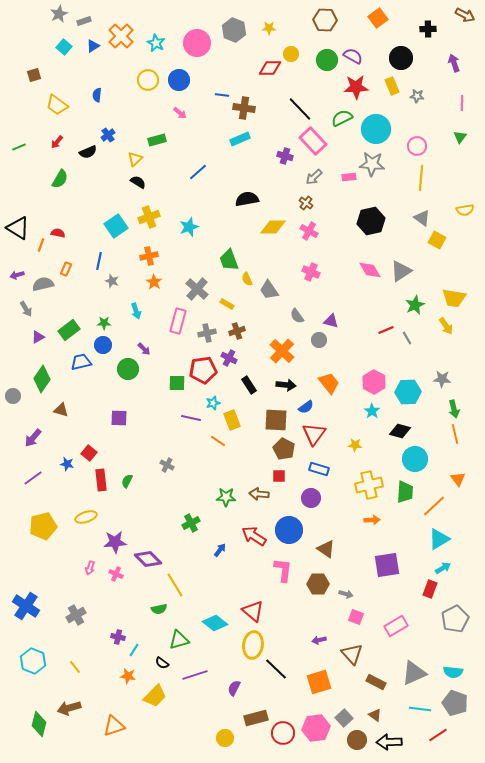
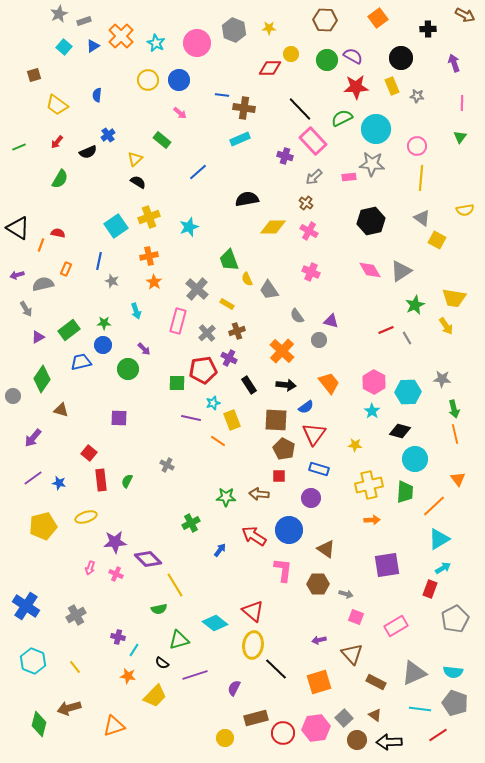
green rectangle at (157, 140): moved 5 px right; rotated 54 degrees clockwise
gray cross at (207, 333): rotated 30 degrees counterclockwise
blue star at (67, 464): moved 8 px left, 19 px down
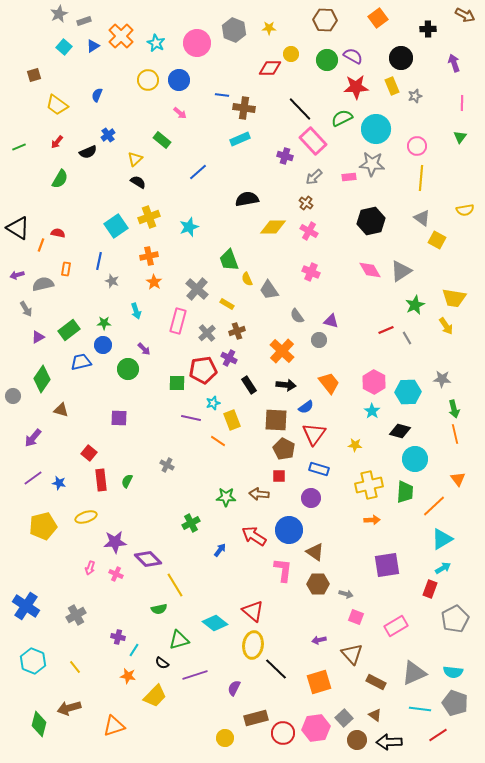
blue semicircle at (97, 95): rotated 16 degrees clockwise
gray star at (417, 96): moved 2 px left; rotated 24 degrees counterclockwise
orange rectangle at (66, 269): rotated 16 degrees counterclockwise
cyan triangle at (439, 539): moved 3 px right
brown triangle at (326, 549): moved 11 px left, 3 px down
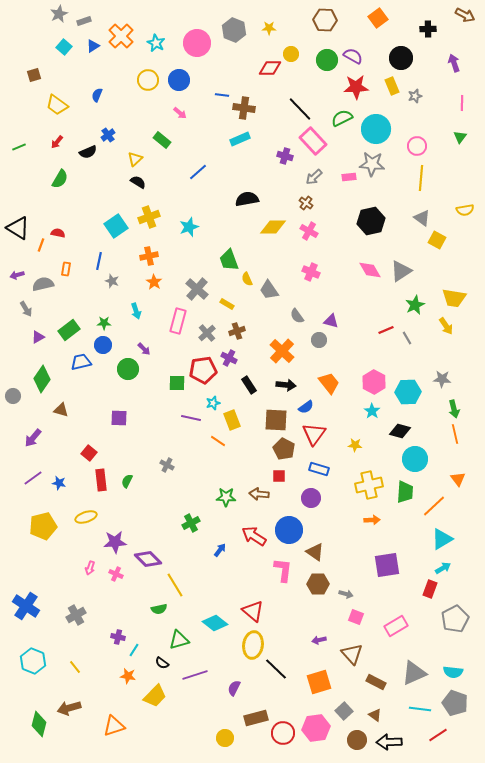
gray square at (344, 718): moved 7 px up
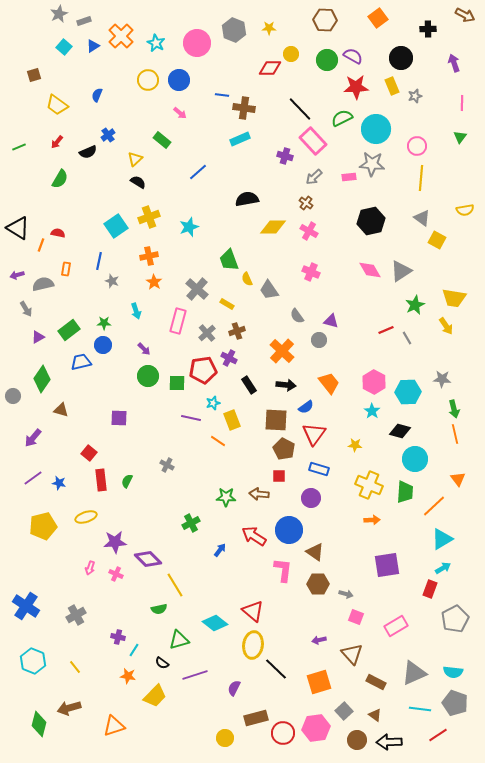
green circle at (128, 369): moved 20 px right, 7 px down
yellow cross at (369, 485): rotated 36 degrees clockwise
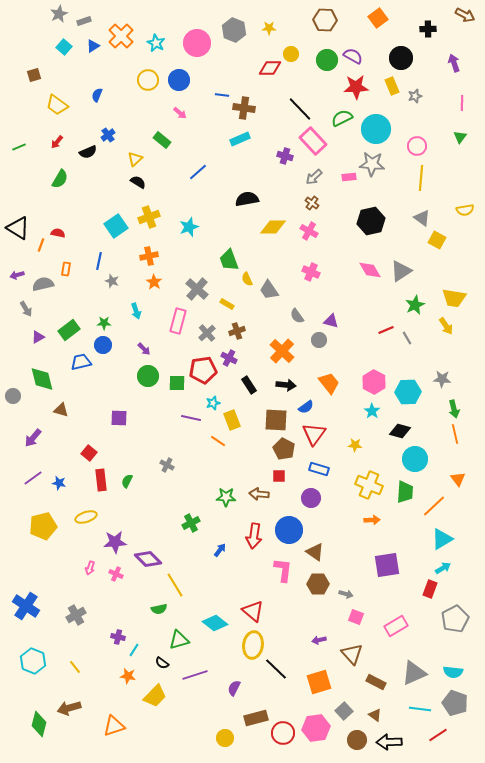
brown cross at (306, 203): moved 6 px right
green diamond at (42, 379): rotated 48 degrees counterclockwise
red arrow at (254, 536): rotated 115 degrees counterclockwise
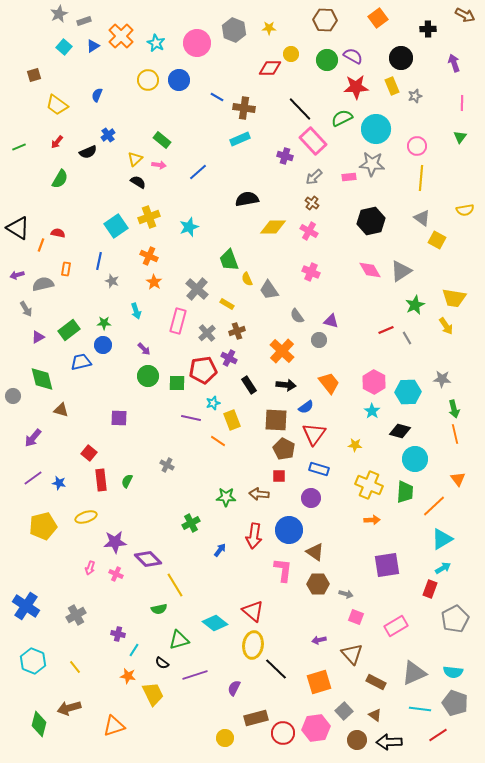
blue line at (222, 95): moved 5 px left, 2 px down; rotated 24 degrees clockwise
pink arrow at (180, 113): moved 21 px left, 52 px down; rotated 32 degrees counterclockwise
orange cross at (149, 256): rotated 36 degrees clockwise
purple cross at (118, 637): moved 3 px up
yellow trapezoid at (155, 696): moved 2 px left, 2 px up; rotated 70 degrees counterclockwise
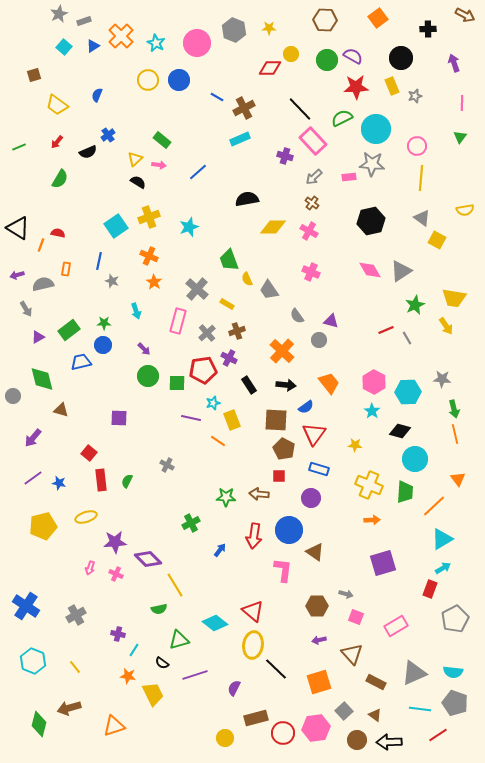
brown cross at (244, 108): rotated 35 degrees counterclockwise
purple square at (387, 565): moved 4 px left, 2 px up; rotated 8 degrees counterclockwise
brown hexagon at (318, 584): moved 1 px left, 22 px down
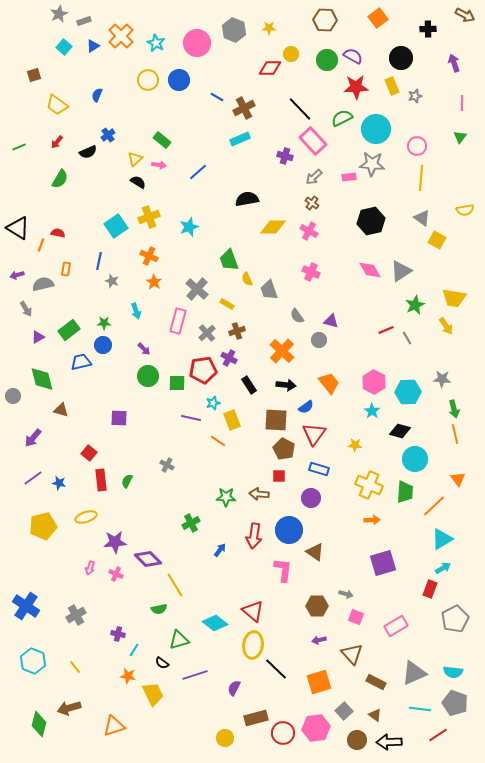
gray trapezoid at (269, 290): rotated 15 degrees clockwise
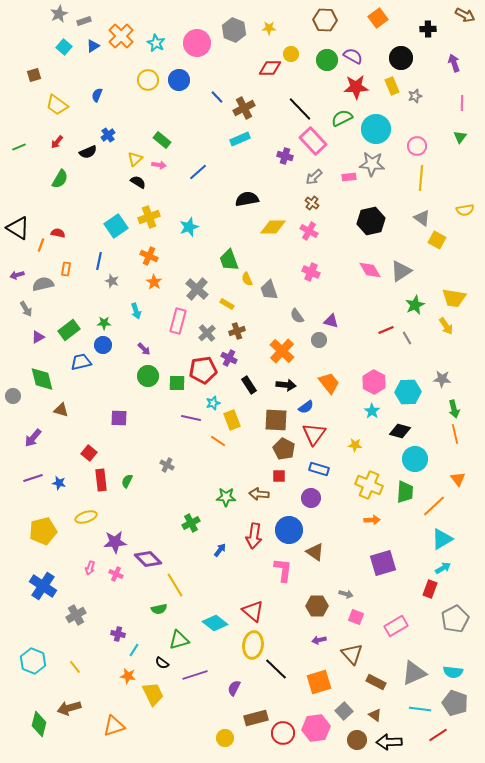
blue line at (217, 97): rotated 16 degrees clockwise
purple line at (33, 478): rotated 18 degrees clockwise
yellow pentagon at (43, 526): moved 5 px down
blue cross at (26, 606): moved 17 px right, 20 px up
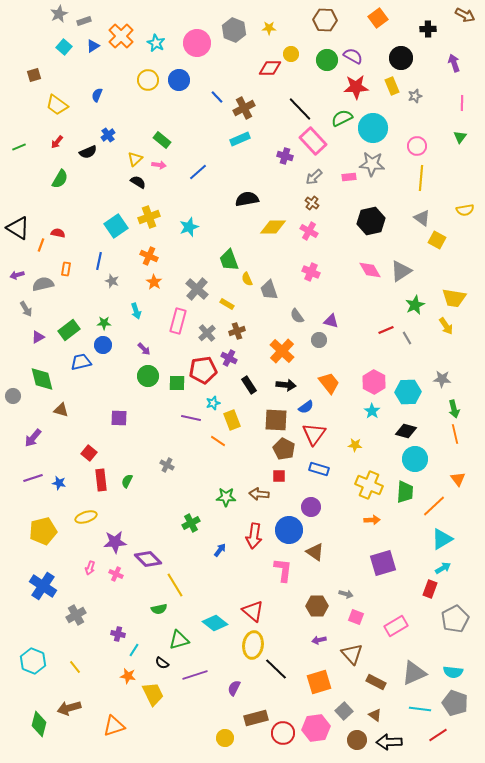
cyan circle at (376, 129): moved 3 px left, 1 px up
black diamond at (400, 431): moved 6 px right
purple circle at (311, 498): moved 9 px down
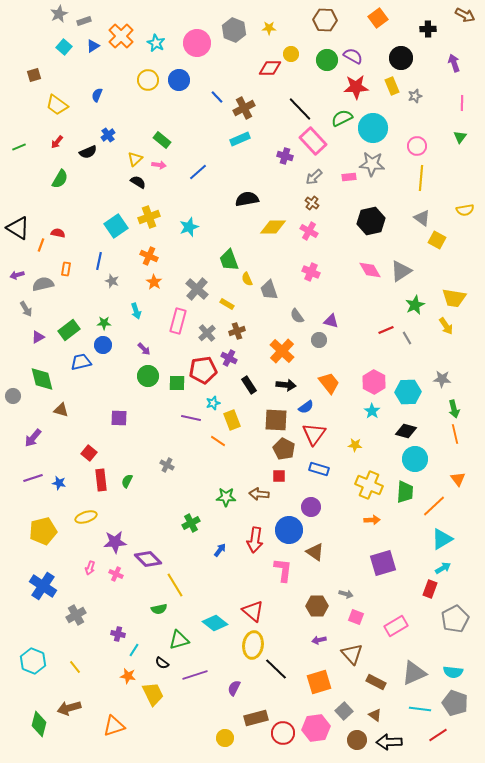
red arrow at (254, 536): moved 1 px right, 4 px down
